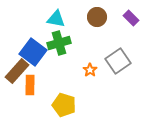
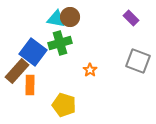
brown circle: moved 27 px left
green cross: moved 1 px right
gray square: moved 20 px right; rotated 35 degrees counterclockwise
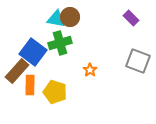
yellow pentagon: moved 9 px left, 13 px up
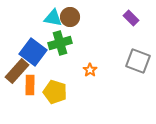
cyan triangle: moved 3 px left, 1 px up
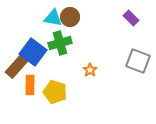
brown rectangle: moved 5 px up
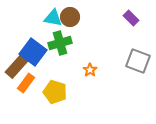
orange rectangle: moved 4 px left, 2 px up; rotated 36 degrees clockwise
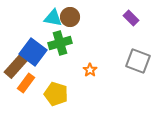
brown rectangle: moved 1 px left
yellow pentagon: moved 1 px right, 2 px down
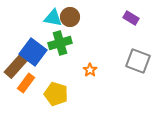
purple rectangle: rotated 14 degrees counterclockwise
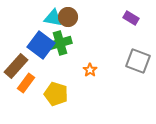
brown circle: moved 2 px left
blue square: moved 8 px right, 7 px up
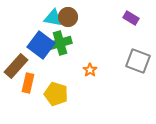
orange rectangle: moved 2 px right; rotated 24 degrees counterclockwise
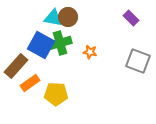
purple rectangle: rotated 14 degrees clockwise
blue square: rotated 8 degrees counterclockwise
orange star: moved 18 px up; rotated 24 degrees counterclockwise
orange rectangle: moved 2 px right; rotated 42 degrees clockwise
yellow pentagon: rotated 15 degrees counterclockwise
